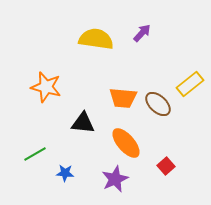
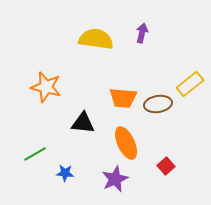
purple arrow: rotated 30 degrees counterclockwise
brown ellipse: rotated 52 degrees counterclockwise
orange ellipse: rotated 16 degrees clockwise
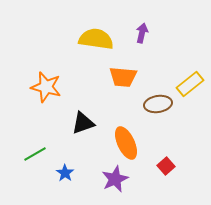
orange trapezoid: moved 21 px up
black triangle: rotated 25 degrees counterclockwise
blue star: rotated 30 degrees clockwise
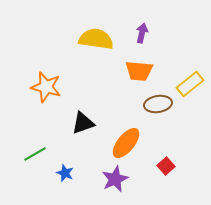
orange trapezoid: moved 16 px right, 6 px up
orange ellipse: rotated 64 degrees clockwise
blue star: rotated 12 degrees counterclockwise
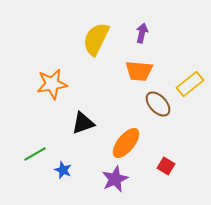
yellow semicircle: rotated 72 degrees counterclockwise
orange star: moved 6 px right, 3 px up; rotated 24 degrees counterclockwise
brown ellipse: rotated 56 degrees clockwise
red square: rotated 18 degrees counterclockwise
blue star: moved 2 px left, 3 px up
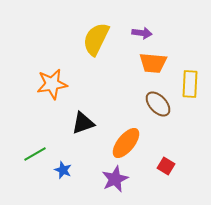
purple arrow: rotated 84 degrees clockwise
orange trapezoid: moved 14 px right, 8 px up
yellow rectangle: rotated 48 degrees counterclockwise
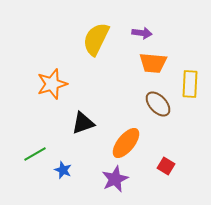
orange star: rotated 8 degrees counterclockwise
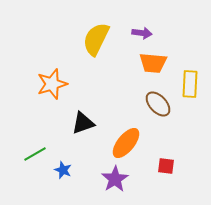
red square: rotated 24 degrees counterclockwise
purple star: rotated 8 degrees counterclockwise
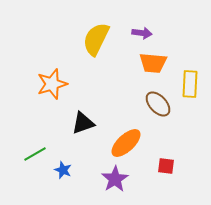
orange ellipse: rotated 8 degrees clockwise
